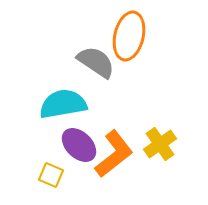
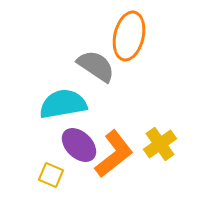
gray semicircle: moved 4 px down
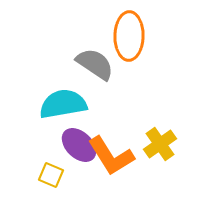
orange ellipse: rotated 12 degrees counterclockwise
gray semicircle: moved 1 px left, 2 px up
orange L-shape: moved 3 px left, 2 px down; rotated 96 degrees clockwise
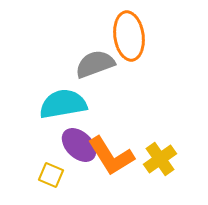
orange ellipse: rotated 9 degrees counterclockwise
gray semicircle: rotated 54 degrees counterclockwise
yellow cross: moved 15 px down
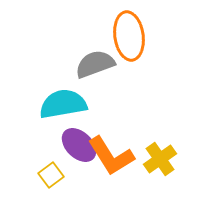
yellow square: rotated 30 degrees clockwise
